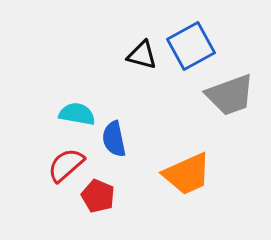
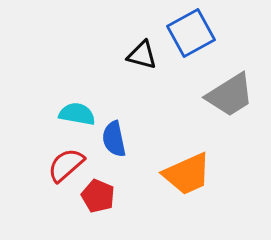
blue square: moved 13 px up
gray trapezoid: rotated 12 degrees counterclockwise
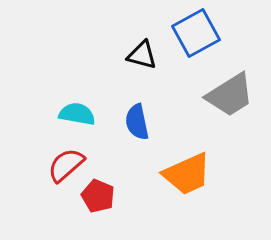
blue square: moved 5 px right
blue semicircle: moved 23 px right, 17 px up
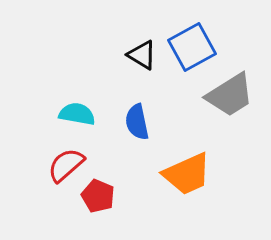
blue square: moved 4 px left, 14 px down
black triangle: rotated 16 degrees clockwise
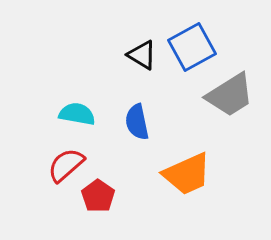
red pentagon: rotated 12 degrees clockwise
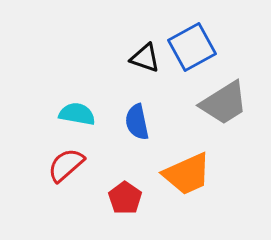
black triangle: moved 3 px right, 3 px down; rotated 12 degrees counterclockwise
gray trapezoid: moved 6 px left, 8 px down
red pentagon: moved 27 px right, 2 px down
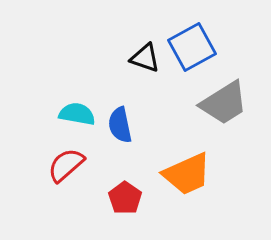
blue semicircle: moved 17 px left, 3 px down
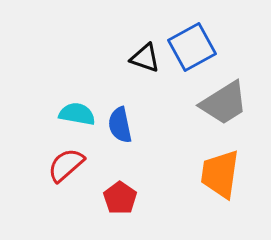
orange trapezoid: moved 33 px right; rotated 122 degrees clockwise
red pentagon: moved 5 px left
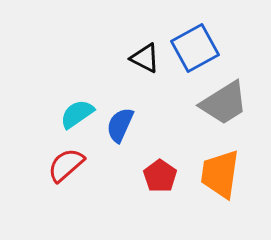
blue square: moved 3 px right, 1 px down
black triangle: rotated 8 degrees clockwise
cyan semicircle: rotated 45 degrees counterclockwise
blue semicircle: rotated 36 degrees clockwise
red pentagon: moved 40 px right, 22 px up
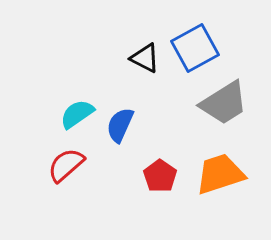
orange trapezoid: rotated 64 degrees clockwise
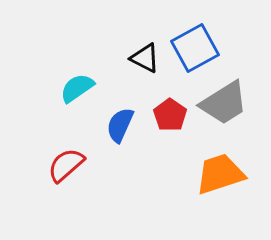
cyan semicircle: moved 26 px up
red pentagon: moved 10 px right, 61 px up
